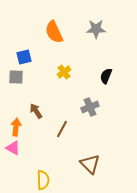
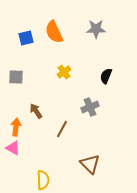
blue square: moved 2 px right, 19 px up
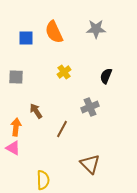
blue square: rotated 14 degrees clockwise
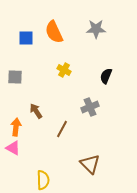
yellow cross: moved 2 px up; rotated 24 degrees counterclockwise
gray square: moved 1 px left
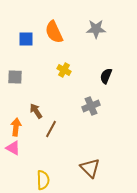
blue square: moved 1 px down
gray cross: moved 1 px right, 1 px up
brown line: moved 11 px left
brown triangle: moved 4 px down
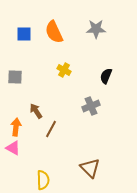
blue square: moved 2 px left, 5 px up
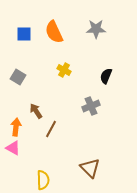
gray square: moved 3 px right; rotated 28 degrees clockwise
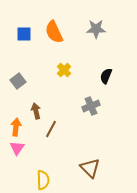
yellow cross: rotated 16 degrees clockwise
gray square: moved 4 px down; rotated 21 degrees clockwise
brown arrow: rotated 21 degrees clockwise
pink triangle: moved 4 px right; rotated 35 degrees clockwise
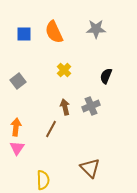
brown arrow: moved 29 px right, 4 px up
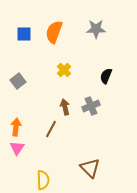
orange semicircle: rotated 45 degrees clockwise
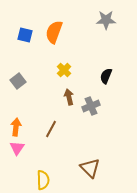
gray star: moved 10 px right, 9 px up
blue square: moved 1 px right, 1 px down; rotated 14 degrees clockwise
brown arrow: moved 4 px right, 10 px up
